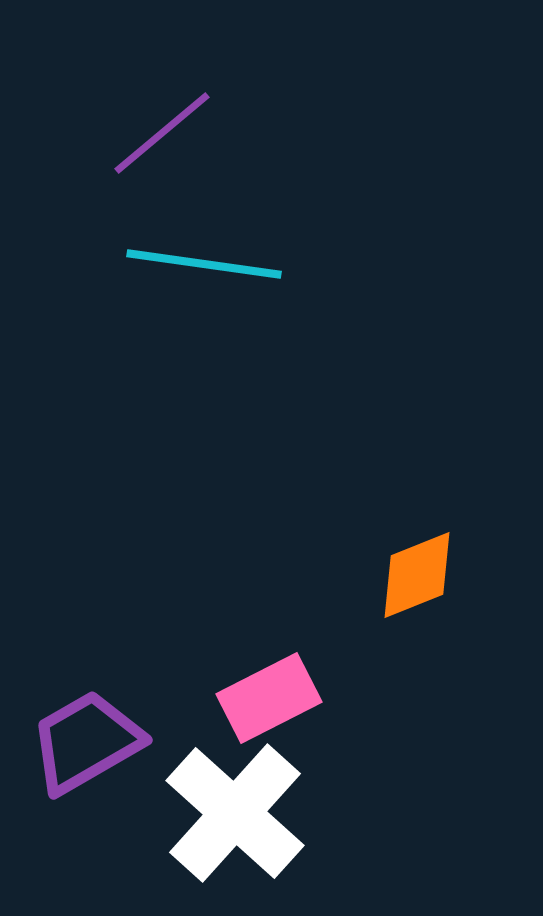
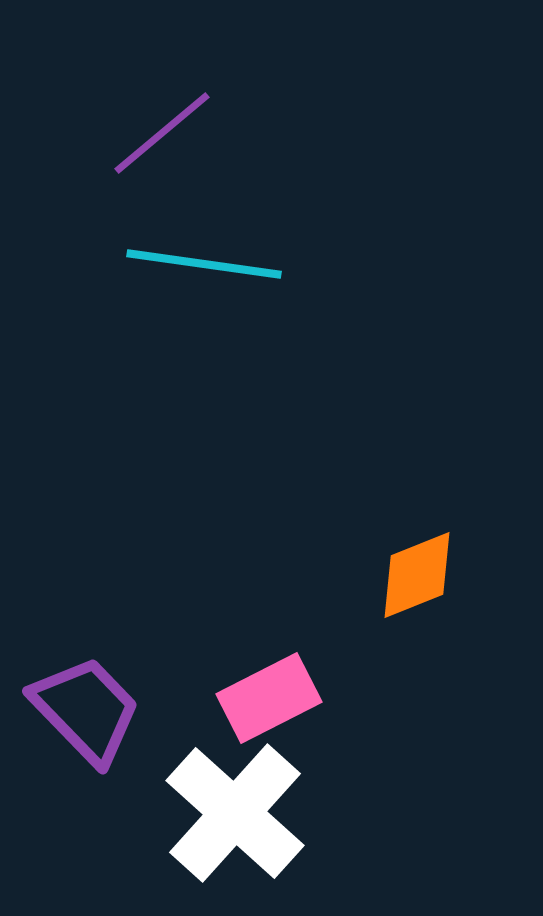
purple trapezoid: moved 32 px up; rotated 76 degrees clockwise
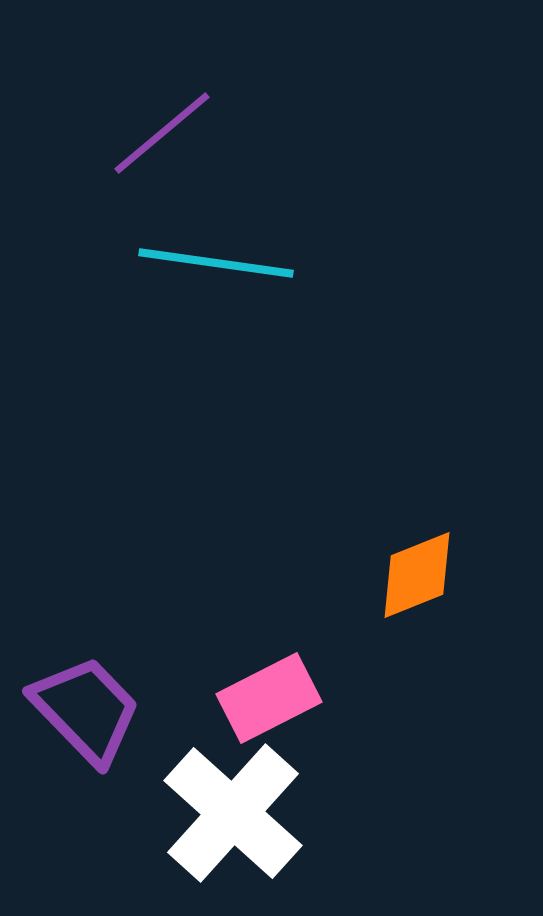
cyan line: moved 12 px right, 1 px up
white cross: moved 2 px left
